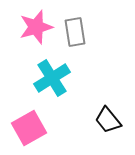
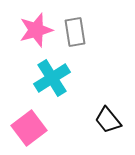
pink star: moved 3 px down
pink square: rotated 8 degrees counterclockwise
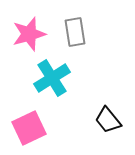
pink star: moved 7 px left, 4 px down
pink square: rotated 12 degrees clockwise
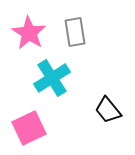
pink star: moved 1 px up; rotated 24 degrees counterclockwise
black trapezoid: moved 10 px up
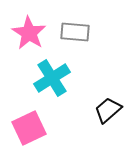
gray rectangle: rotated 76 degrees counterclockwise
black trapezoid: rotated 88 degrees clockwise
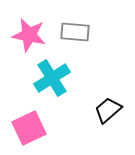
pink star: moved 2 px down; rotated 20 degrees counterclockwise
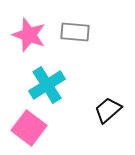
pink star: rotated 8 degrees clockwise
cyan cross: moved 5 px left, 7 px down
pink square: rotated 28 degrees counterclockwise
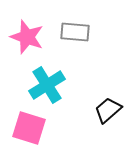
pink star: moved 2 px left, 2 px down
pink square: rotated 20 degrees counterclockwise
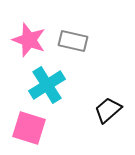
gray rectangle: moved 2 px left, 9 px down; rotated 8 degrees clockwise
pink star: moved 2 px right, 3 px down
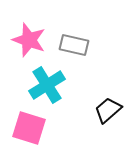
gray rectangle: moved 1 px right, 4 px down
